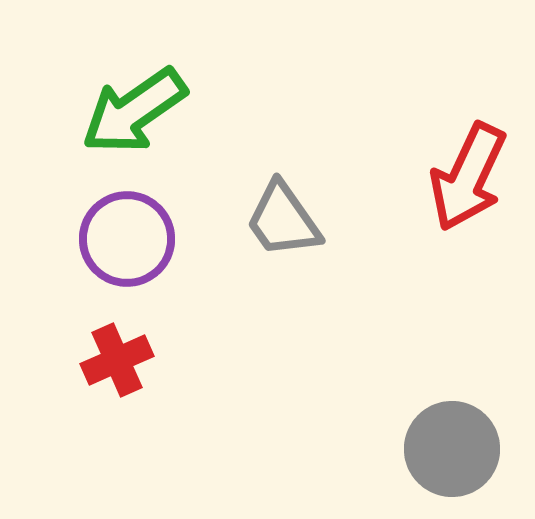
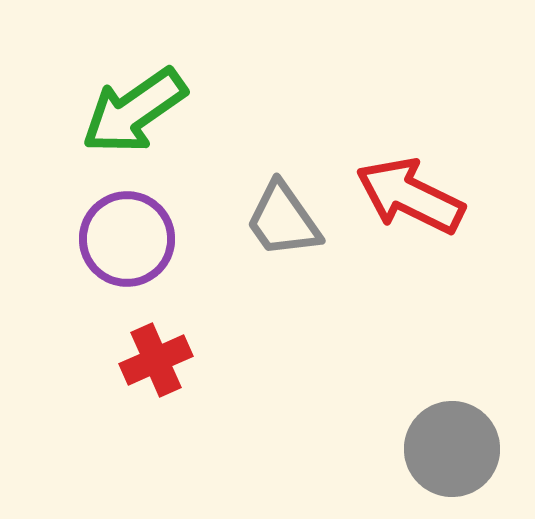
red arrow: moved 58 px left, 19 px down; rotated 91 degrees clockwise
red cross: moved 39 px right
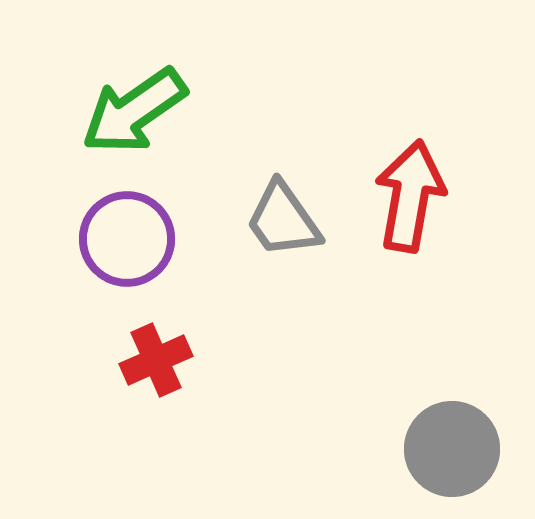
red arrow: rotated 74 degrees clockwise
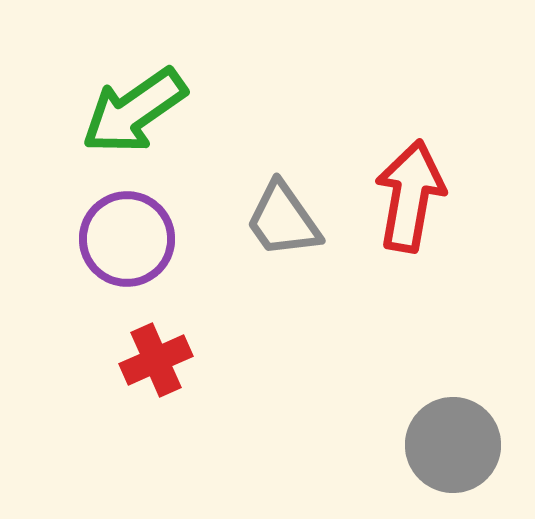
gray circle: moved 1 px right, 4 px up
